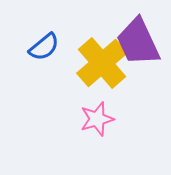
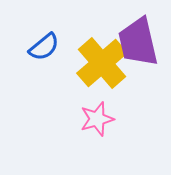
purple trapezoid: rotated 12 degrees clockwise
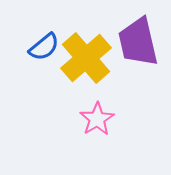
yellow cross: moved 16 px left, 5 px up
pink star: rotated 16 degrees counterclockwise
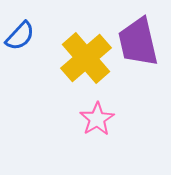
blue semicircle: moved 24 px left, 11 px up; rotated 8 degrees counterclockwise
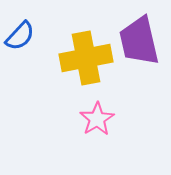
purple trapezoid: moved 1 px right, 1 px up
yellow cross: rotated 30 degrees clockwise
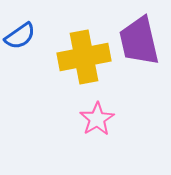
blue semicircle: rotated 12 degrees clockwise
yellow cross: moved 2 px left, 1 px up
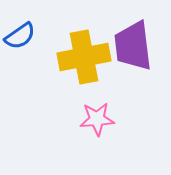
purple trapezoid: moved 6 px left, 5 px down; rotated 6 degrees clockwise
pink star: rotated 28 degrees clockwise
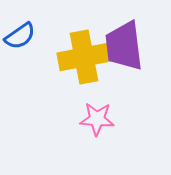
purple trapezoid: moved 9 px left
pink star: rotated 8 degrees clockwise
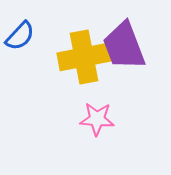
blue semicircle: rotated 12 degrees counterclockwise
purple trapezoid: rotated 14 degrees counterclockwise
